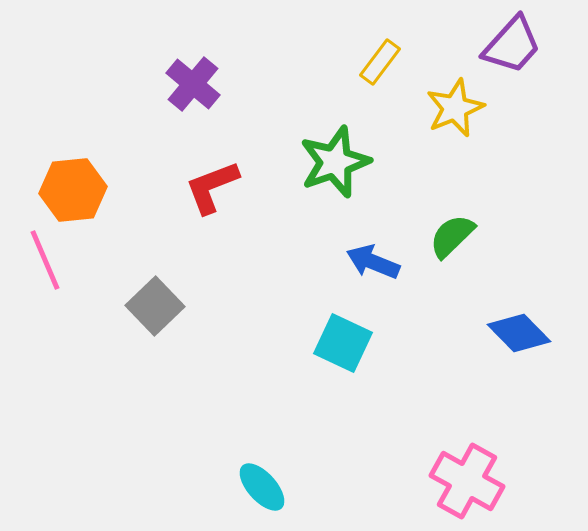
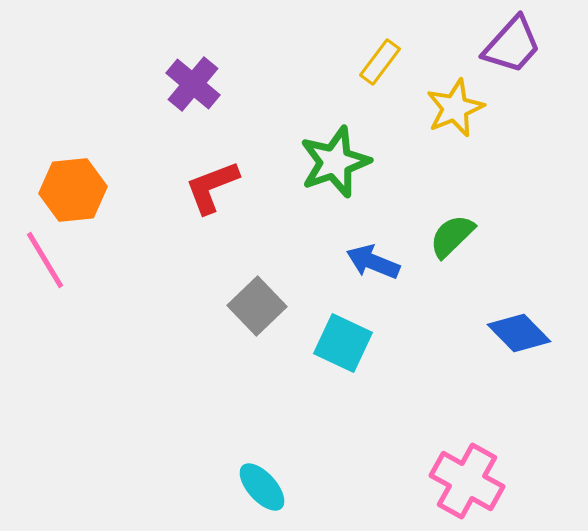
pink line: rotated 8 degrees counterclockwise
gray square: moved 102 px right
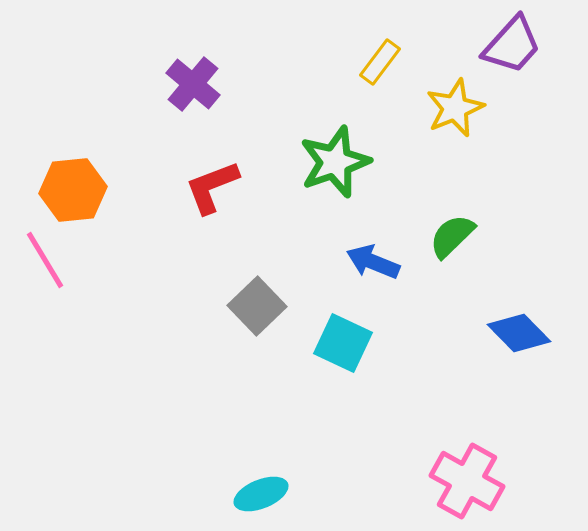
cyan ellipse: moved 1 px left, 7 px down; rotated 70 degrees counterclockwise
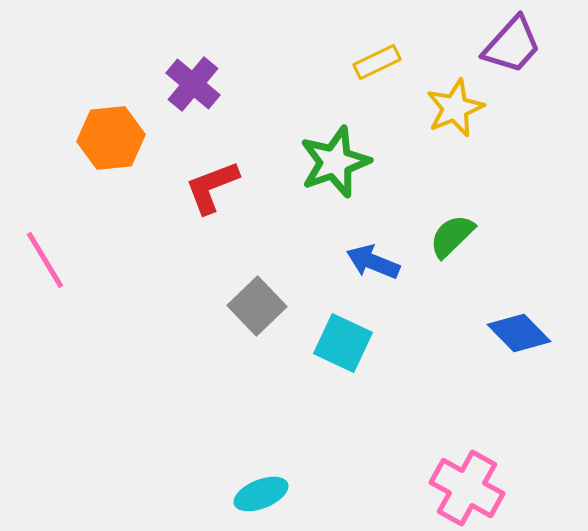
yellow rectangle: moved 3 px left; rotated 27 degrees clockwise
orange hexagon: moved 38 px right, 52 px up
pink cross: moved 7 px down
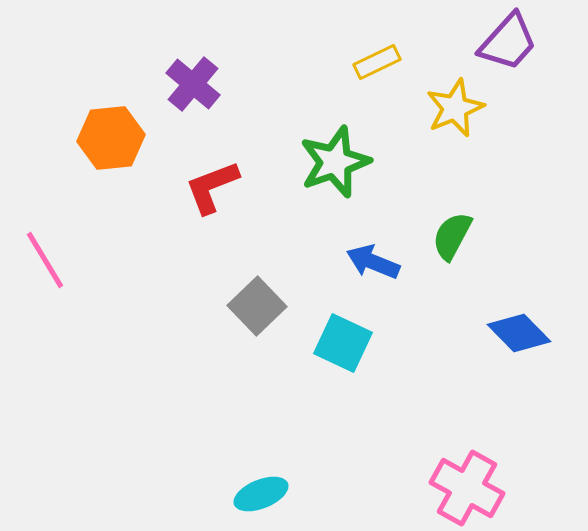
purple trapezoid: moved 4 px left, 3 px up
green semicircle: rotated 18 degrees counterclockwise
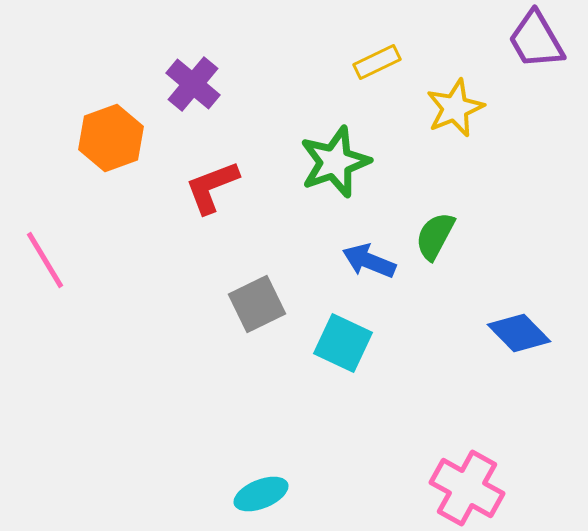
purple trapezoid: moved 28 px right, 2 px up; rotated 108 degrees clockwise
orange hexagon: rotated 14 degrees counterclockwise
green semicircle: moved 17 px left
blue arrow: moved 4 px left, 1 px up
gray square: moved 2 px up; rotated 18 degrees clockwise
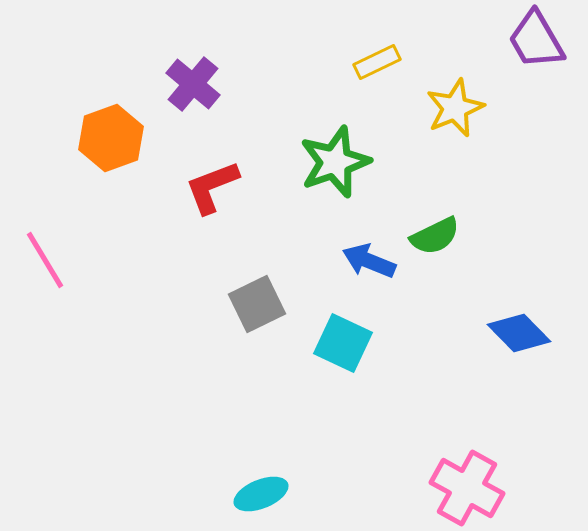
green semicircle: rotated 144 degrees counterclockwise
